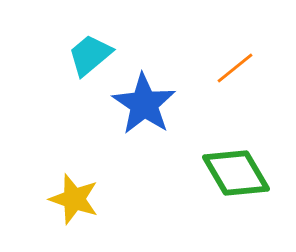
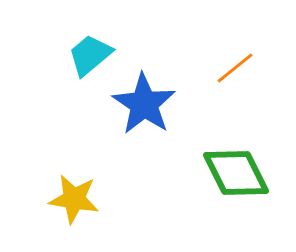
green diamond: rotated 4 degrees clockwise
yellow star: rotated 9 degrees counterclockwise
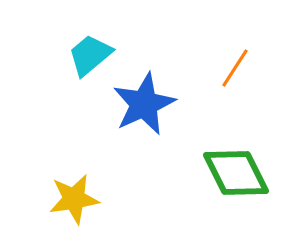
orange line: rotated 18 degrees counterclockwise
blue star: rotated 14 degrees clockwise
yellow star: rotated 18 degrees counterclockwise
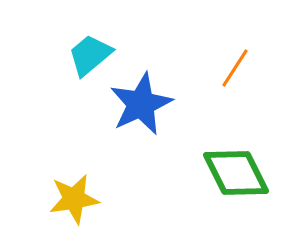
blue star: moved 3 px left
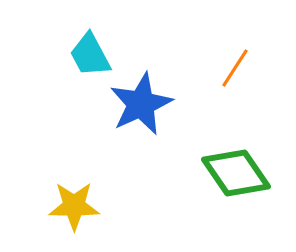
cyan trapezoid: rotated 78 degrees counterclockwise
green diamond: rotated 8 degrees counterclockwise
yellow star: moved 7 px down; rotated 9 degrees clockwise
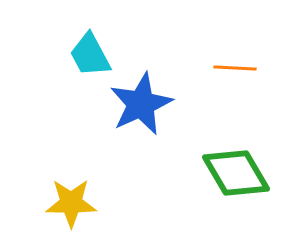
orange line: rotated 60 degrees clockwise
green diamond: rotated 4 degrees clockwise
yellow star: moved 3 px left, 3 px up
